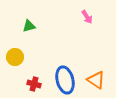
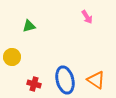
yellow circle: moved 3 px left
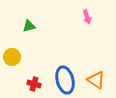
pink arrow: rotated 16 degrees clockwise
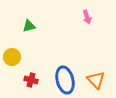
orange triangle: rotated 12 degrees clockwise
red cross: moved 3 px left, 4 px up
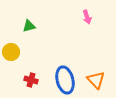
yellow circle: moved 1 px left, 5 px up
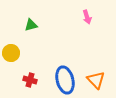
green triangle: moved 2 px right, 1 px up
yellow circle: moved 1 px down
red cross: moved 1 px left
